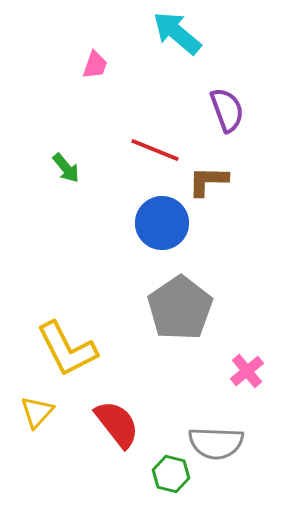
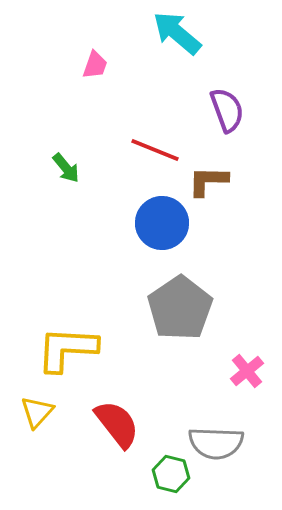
yellow L-shape: rotated 120 degrees clockwise
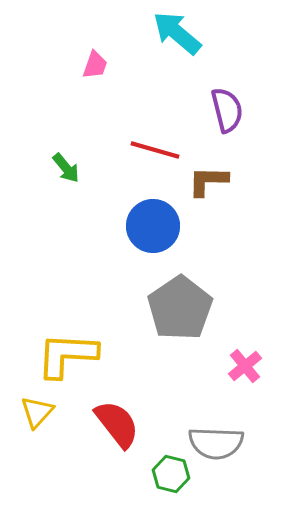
purple semicircle: rotated 6 degrees clockwise
red line: rotated 6 degrees counterclockwise
blue circle: moved 9 px left, 3 px down
yellow L-shape: moved 6 px down
pink cross: moved 2 px left, 5 px up
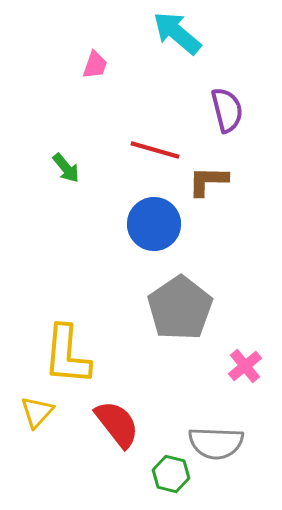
blue circle: moved 1 px right, 2 px up
yellow L-shape: rotated 88 degrees counterclockwise
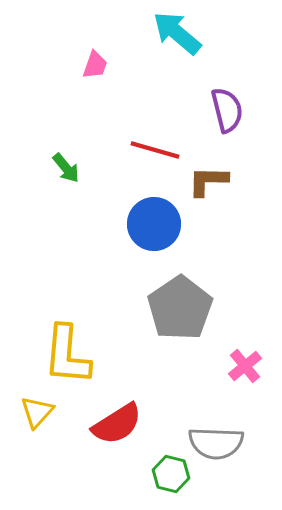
red semicircle: rotated 96 degrees clockwise
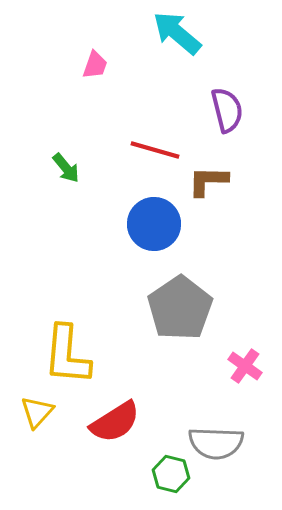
pink cross: rotated 16 degrees counterclockwise
red semicircle: moved 2 px left, 2 px up
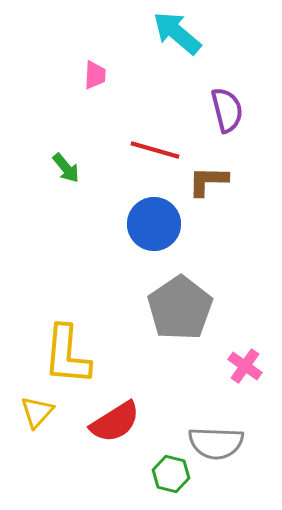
pink trapezoid: moved 10 px down; rotated 16 degrees counterclockwise
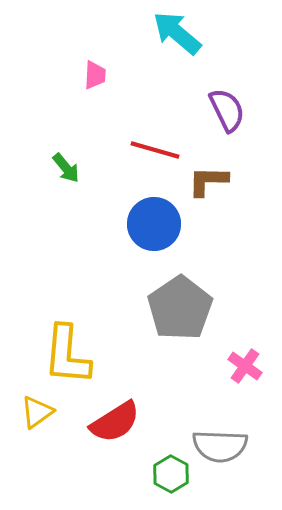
purple semicircle: rotated 12 degrees counterclockwise
yellow triangle: rotated 12 degrees clockwise
gray semicircle: moved 4 px right, 3 px down
green hexagon: rotated 15 degrees clockwise
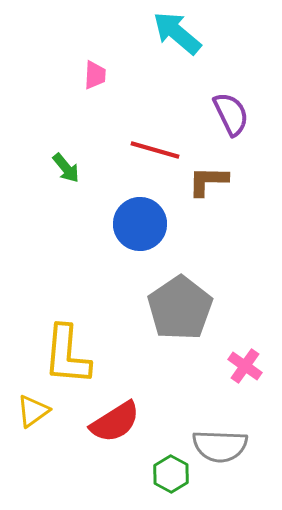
purple semicircle: moved 4 px right, 4 px down
blue circle: moved 14 px left
yellow triangle: moved 4 px left, 1 px up
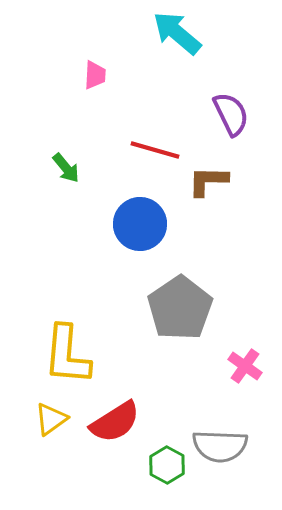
yellow triangle: moved 18 px right, 8 px down
green hexagon: moved 4 px left, 9 px up
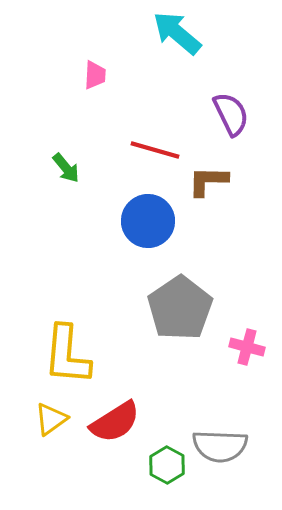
blue circle: moved 8 px right, 3 px up
pink cross: moved 2 px right, 19 px up; rotated 20 degrees counterclockwise
